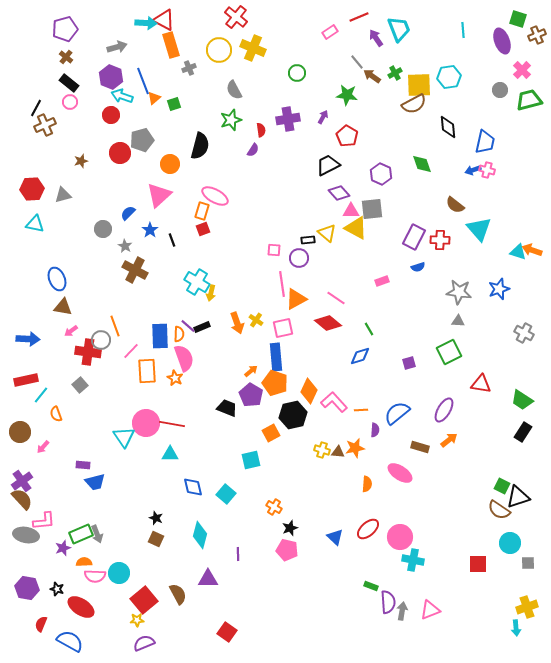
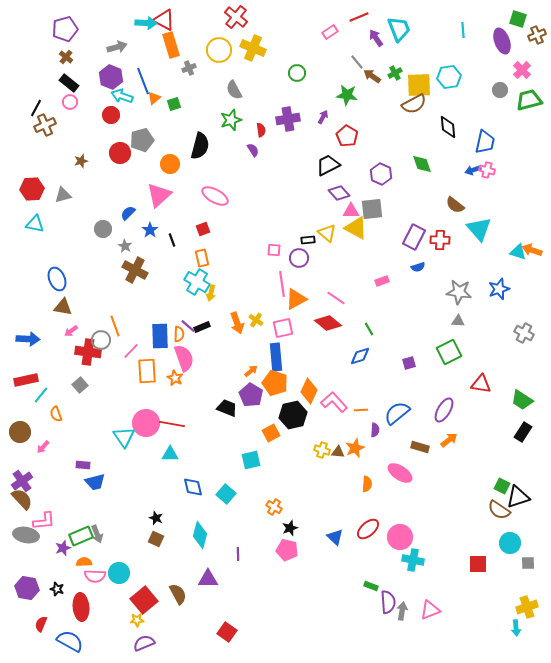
purple semicircle at (253, 150): rotated 64 degrees counterclockwise
orange rectangle at (202, 211): moved 47 px down; rotated 30 degrees counterclockwise
orange star at (355, 448): rotated 12 degrees counterclockwise
green rectangle at (81, 534): moved 2 px down
red ellipse at (81, 607): rotated 52 degrees clockwise
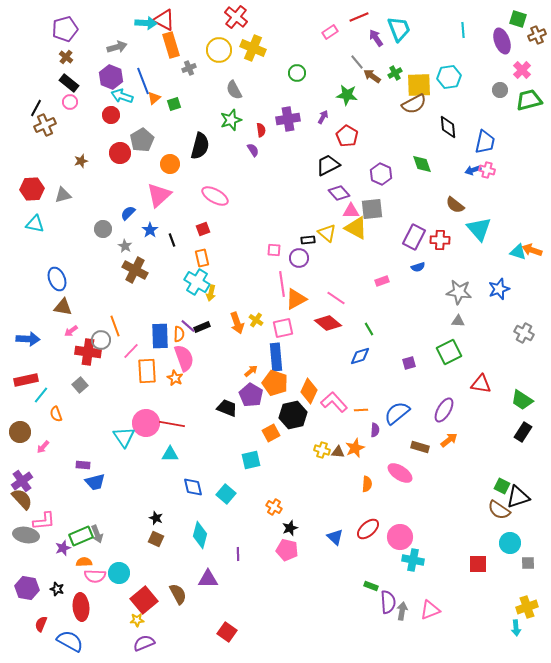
gray pentagon at (142, 140): rotated 15 degrees counterclockwise
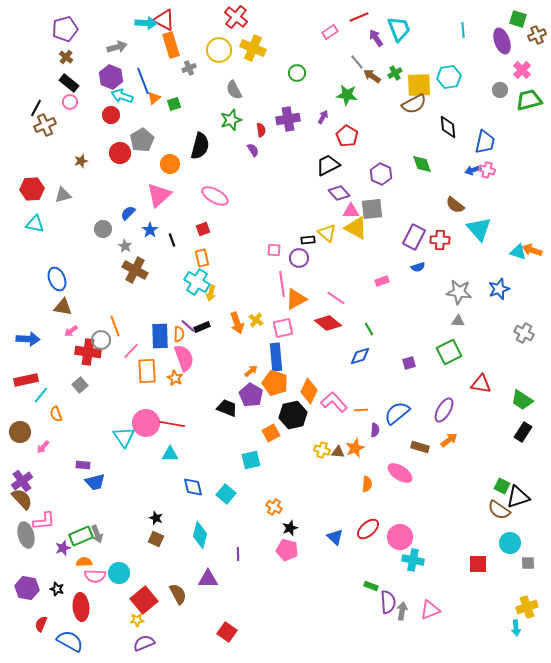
gray ellipse at (26, 535): rotated 65 degrees clockwise
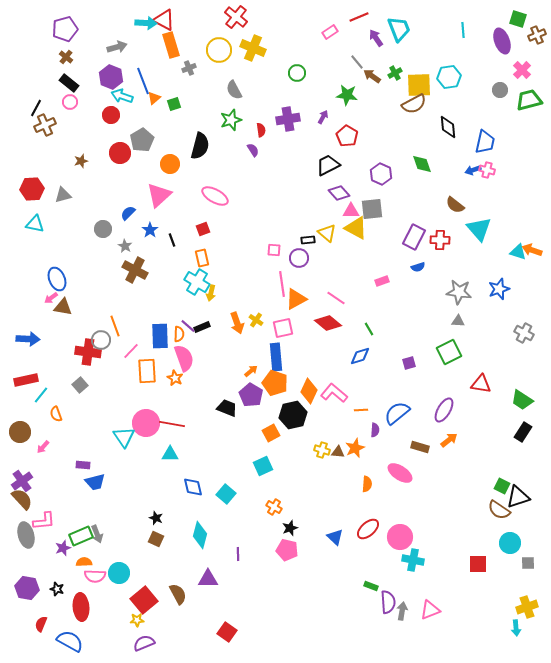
pink arrow at (71, 331): moved 20 px left, 33 px up
pink L-shape at (334, 402): moved 9 px up; rotated 8 degrees counterclockwise
cyan square at (251, 460): moved 12 px right, 6 px down; rotated 12 degrees counterclockwise
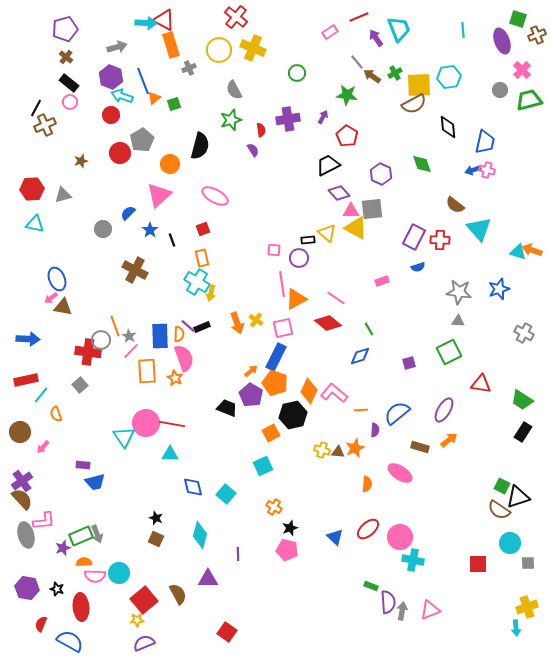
gray star at (125, 246): moved 4 px right, 90 px down
blue rectangle at (276, 357): rotated 32 degrees clockwise
